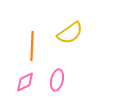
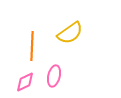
pink ellipse: moved 3 px left, 4 px up
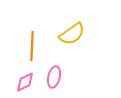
yellow semicircle: moved 2 px right, 1 px down
pink ellipse: moved 1 px down
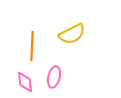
yellow semicircle: rotated 8 degrees clockwise
pink diamond: rotated 70 degrees counterclockwise
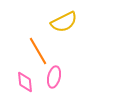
yellow semicircle: moved 8 px left, 12 px up
orange line: moved 6 px right, 5 px down; rotated 32 degrees counterclockwise
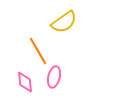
yellow semicircle: rotated 8 degrees counterclockwise
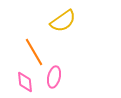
yellow semicircle: moved 1 px left, 1 px up
orange line: moved 4 px left, 1 px down
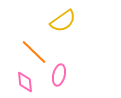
orange line: rotated 16 degrees counterclockwise
pink ellipse: moved 5 px right, 2 px up
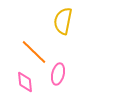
yellow semicircle: rotated 136 degrees clockwise
pink ellipse: moved 1 px left, 1 px up
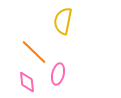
pink diamond: moved 2 px right
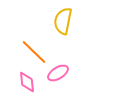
pink ellipse: moved 1 px up; rotated 45 degrees clockwise
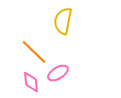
pink diamond: moved 4 px right
